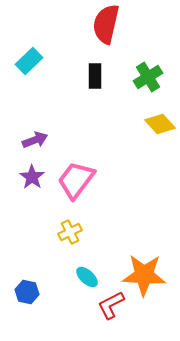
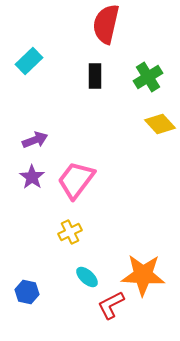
orange star: moved 1 px left
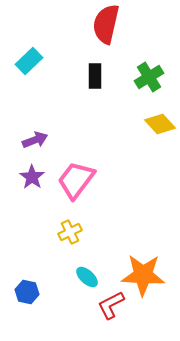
green cross: moved 1 px right
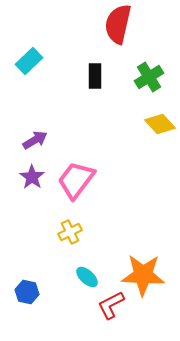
red semicircle: moved 12 px right
purple arrow: rotated 10 degrees counterclockwise
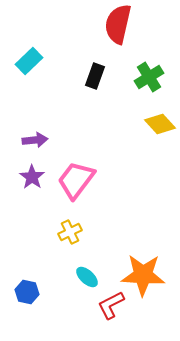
black rectangle: rotated 20 degrees clockwise
purple arrow: rotated 25 degrees clockwise
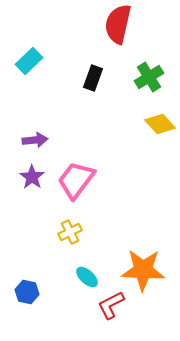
black rectangle: moved 2 px left, 2 px down
orange star: moved 5 px up
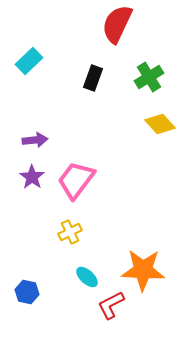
red semicircle: moved 1 px left; rotated 12 degrees clockwise
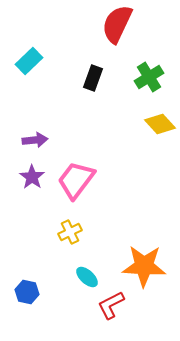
orange star: moved 1 px right, 4 px up
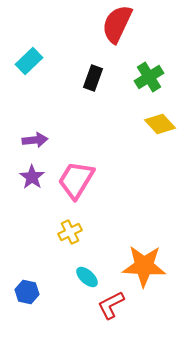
pink trapezoid: rotated 6 degrees counterclockwise
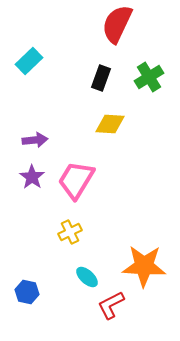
black rectangle: moved 8 px right
yellow diamond: moved 50 px left; rotated 44 degrees counterclockwise
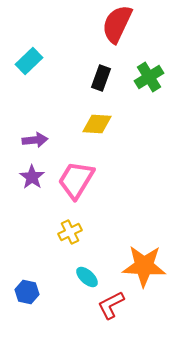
yellow diamond: moved 13 px left
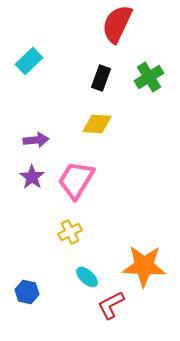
purple arrow: moved 1 px right
